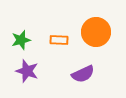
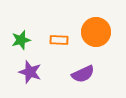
purple star: moved 3 px right, 1 px down
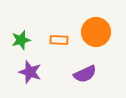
purple semicircle: moved 2 px right
